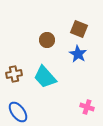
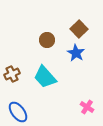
brown square: rotated 24 degrees clockwise
blue star: moved 2 px left, 1 px up
brown cross: moved 2 px left; rotated 14 degrees counterclockwise
pink cross: rotated 16 degrees clockwise
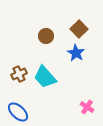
brown circle: moved 1 px left, 4 px up
brown cross: moved 7 px right
blue ellipse: rotated 10 degrees counterclockwise
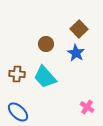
brown circle: moved 8 px down
brown cross: moved 2 px left; rotated 28 degrees clockwise
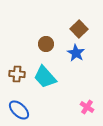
blue ellipse: moved 1 px right, 2 px up
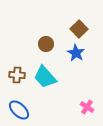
brown cross: moved 1 px down
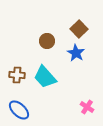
brown circle: moved 1 px right, 3 px up
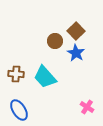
brown square: moved 3 px left, 2 px down
brown circle: moved 8 px right
brown cross: moved 1 px left, 1 px up
blue ellipse: rotated 15 degrees clockwise
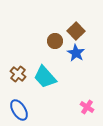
brown cross: moved 2 px right; rotated 35 degrees clockwise
